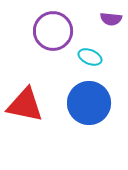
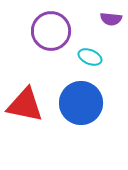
purple circle: moved 2 px left
blue circle: moved 8 px left
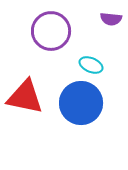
cyan ellipse: moved 1 px right, 8 px down
red triangle: moved 8 px up
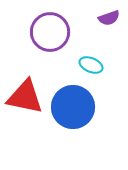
purple semicircle: moved 2 px left, 1 px up; rotated 25 degrees counterclockwise
purple circle: moved 1 px left, 1 px down
blue circle: moved 8 px left, 4 px down
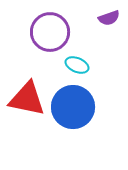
cyan ellipse: moved 14 px left
red triangle: moved 2 px right, 2 px down
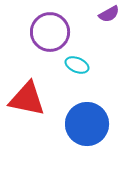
purple semicircle: moved 4 px up; rotated 10 degrees counterclockwise
blue circle: moved 14 px right, 17 px down
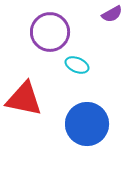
purple semicircle: moved 3 px right
red triangle: moved 3 px left
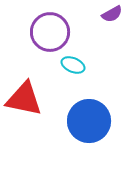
cyan ellipse: moved 4 px left
blue circle: moved 2 px right, 3 px up
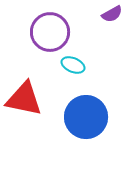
blue circle: moved 3 px left, 4 px up
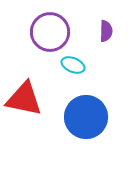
purple semicircle: moved 6 px left, 17 px down; rotated 60 degrees counterclockwise
